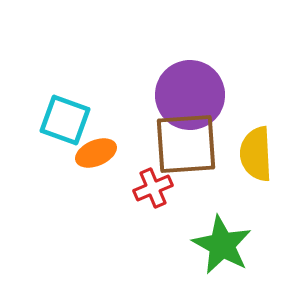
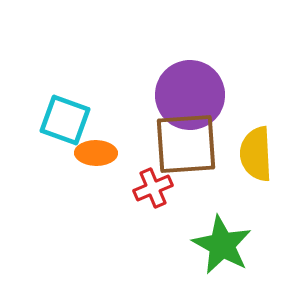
orange ellipse: rotated 24 degrees clockwise
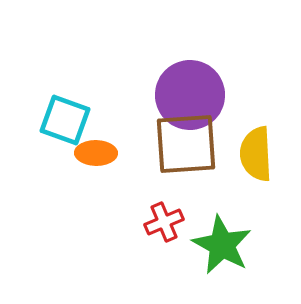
red cross: moved 11 px right, 34 px down
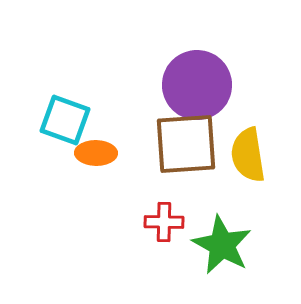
purple circle: moved 7 px right, 10 px up
yellow semicircle: moved 8 px left, 1 px down; rotated 6 degrees counterclockwise
red cross: rotated 24 degrees clockwise
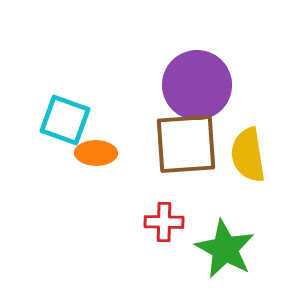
green star: moved 3 px right, 4 px down
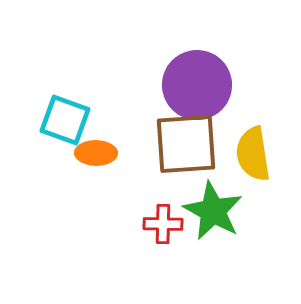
yellow semicircle: moved 5 px right, 1 px up
red cross: moved 1 px left, 2 px down
green star: moved 12 px left, 38 px up
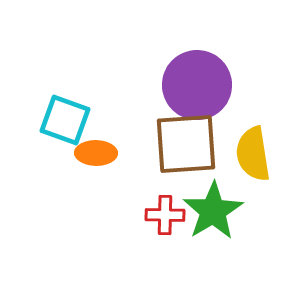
green star: rotated 12 degrees clockwise
red cross: moved 2 px right, 9 px up
